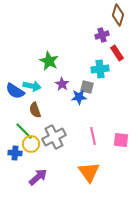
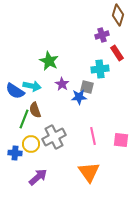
green line: moved 12 px up; rotated 66 degrees clockwise
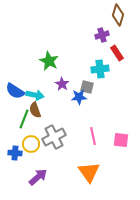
cyan arrow: moved 3 px right, 9 px down
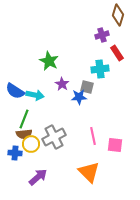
brown semicircle: moved 11 px left, 24 px down; rotated 77 degrees counterclockwise
pink square: moved 6 px left, 5 px down
orange triangle: rotated 10 degrees counterclockwise
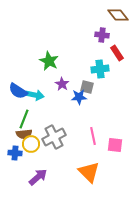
brown diamond: rotated 55 degrees counterclockwise
purple cross: rotated 24 degrees clockwise
blue semicircle: moved 3 px right
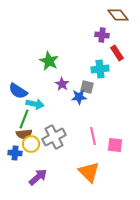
cyan arrow: moved 9 px down
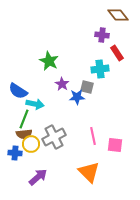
blue star: moved 2 px left
